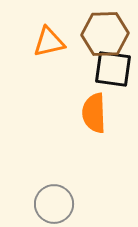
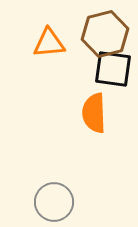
brown hexagon: rotated 12 degrees counterclockwise
orange triangle: moved 1 px down; rotated 8 degrees clockwise
gray circle: moved 2 px up
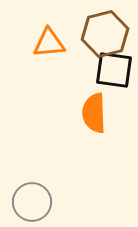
black square: moved 1 px right, 1 px down
gray circle: moved 22 px left
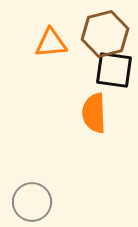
orange triangle: moved 2 px right
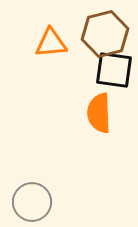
orange semicircle: moved 5 px right
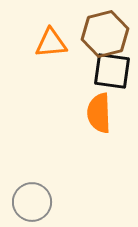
black square: moved 2 px left, 1 px down
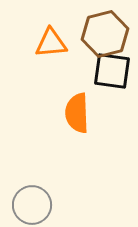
orange semicircle: moved 22 px left
gray circle: moved 3 px down
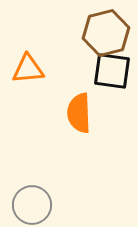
brown hexagon: moved 1 px right, 1 px up
orange triangle: moved 23 px left, 26 px down
orange semicircle: moved 2 px right
